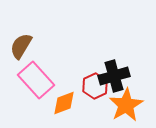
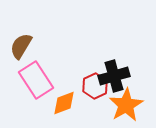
pink rectangle: rotated 9 degrees clockwise
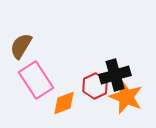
black cross: moved 1 px right, 1 px up
orange star: moved 8 px up; rotated 20 degrees counterclockwise
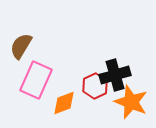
pink rectangle: rotated 57 degrees clockwise
orange star: moved 5 px right, 5 px down
